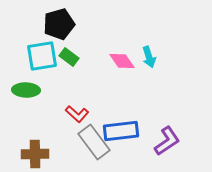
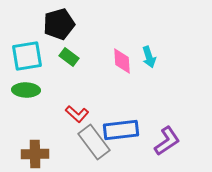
cyan square: moved 15 px left
pink diamond: rotated 32 degrees clockwise
blue rectangle: moved 1 px up
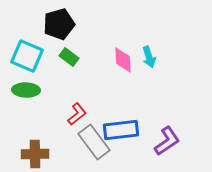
cyan square: rotated 32 degrees clockwise
pink diamond: moved 1 px right, 1 px up
red L-shape: rotated 80 degrees counterclockwise
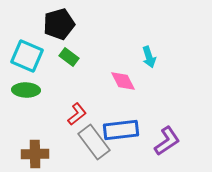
pink diamond: moved 21 px down; rotated 24 degrees counterclockwise
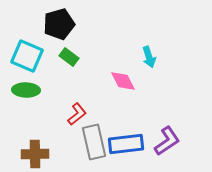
blue rectangle: moved 5 px right, 14 px down
gray rectangle: rotated 24 degrees clockwise
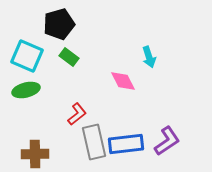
green ellipse: rotated 16 degrees counterclockwise
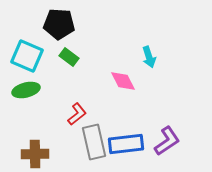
black pentagon: rotated 20 degrees clockwise
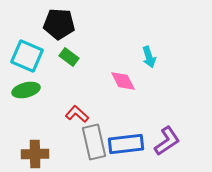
red L-shape: rotated 100 degrees counterclockwise
